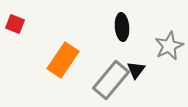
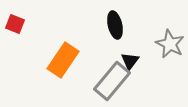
black ellipse: moved 7 px left, 2 px up; rotated 8 degrees counterclockwise
gray star: moved 1 px right, 2 px up; rotated 20 degrees counterclockwise
black triangle: moved 6 px left, 9 px up
gray rectangle: moved 1 px right, 1 px down
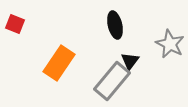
orange rectangle: moved 4 px left, 3 px down
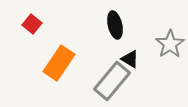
red square: moved 17 px right; rotated 18 degrees clockwise
gray star: rotated 12 degrees clockwise
black triangle: moved 2 px up; rotated 36 degrees counterclockwise
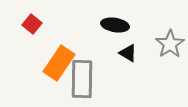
black ellipse: rotated 68 degrees counterclockwise
black triangle: moved 2 px left, 6 px up
gray rectangle: moved 30 px left, 2 px up; rotated 39 degrees counterclockwise
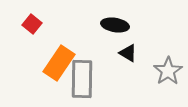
gray star: moved 2 px left, 27 px down
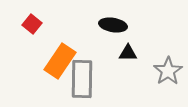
black ellipse: moved 2 px left
black triangle: rotated 30 degrees counterclockwise
orange rectangle: moved 1 px right, 2 px up
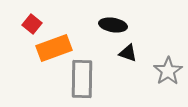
black triangle: rotated 18 degrees clockwise
orange rectangle: moved 6 px left, 13 px up; rotated 36 degrees clockwise
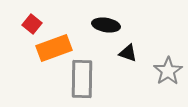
black ellipse: moved 7 px left
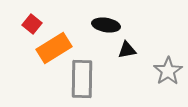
orange rectangle: rotated 12 degrees counterclockwise
black triangle: moved 1 px left, 3 px up; rotated 30 degrees counterclockwise
